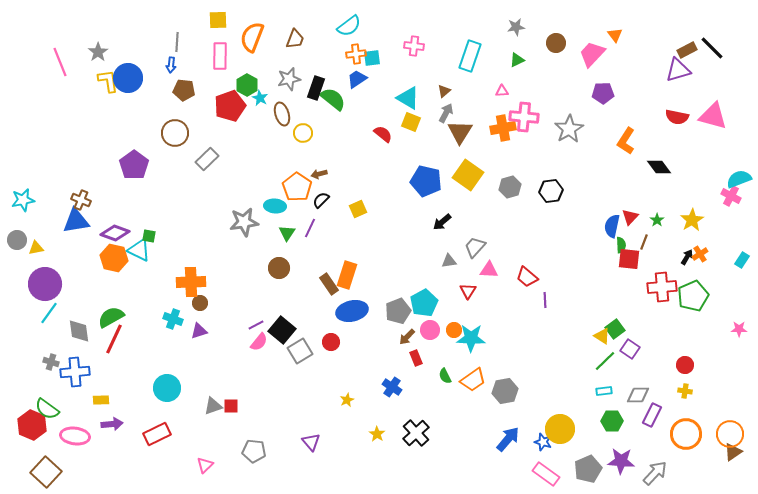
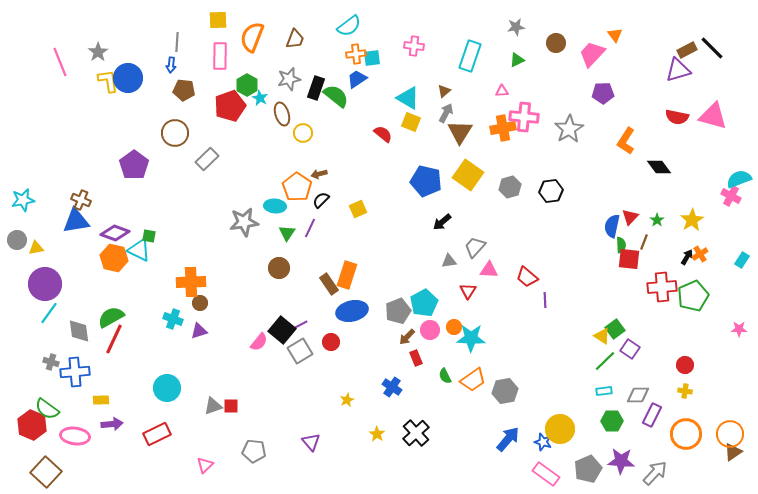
green semicircle at (333, 99): moved 3 px right, 3 px up
purple line at (256, 325): moved 44 px right
orange circle at (454, 330): moved 3 px up
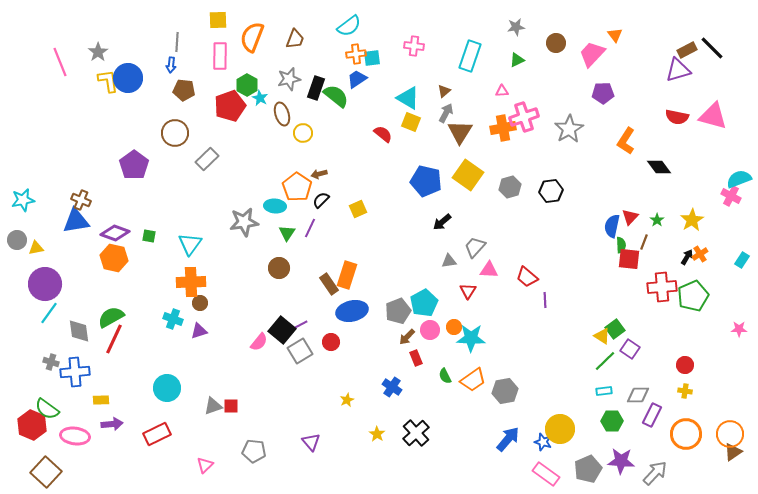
pink cross at (524, 117): rotated 24 degrees counterclockwise
cyan triangle at (139, 250): moved 51 px right, 6 px up; rotated 40 degrees clockwise
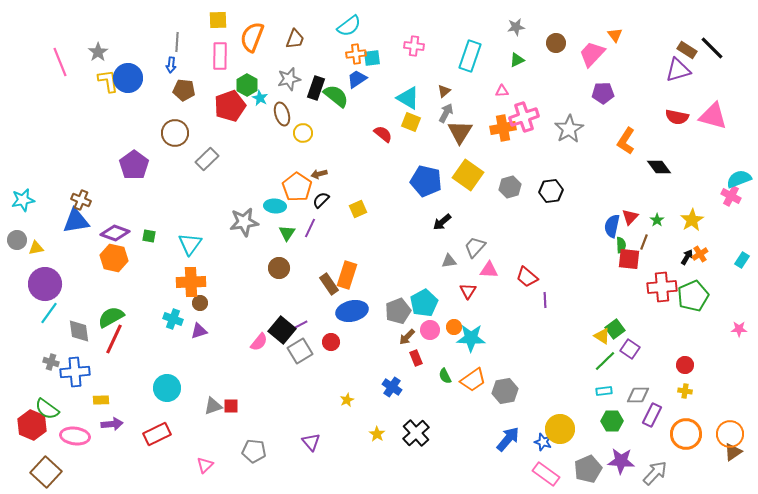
brown rectangle at (687, 50): rotated 60 degrees clockwise
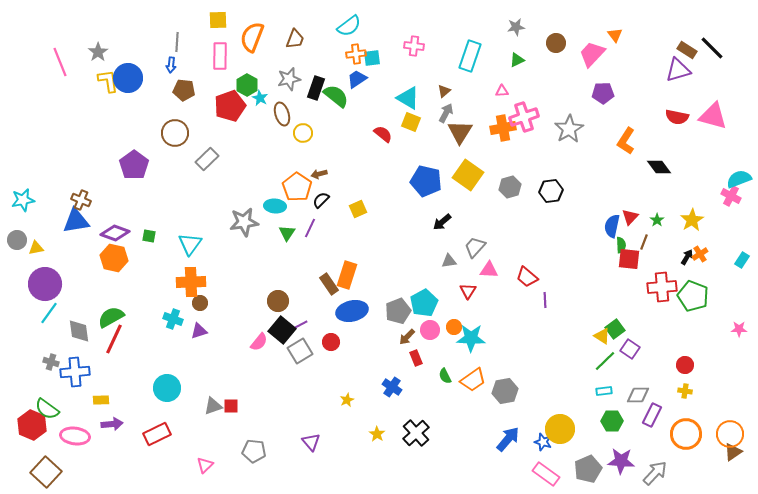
brown circle at (279, 268): moved 1 px left, 33 px down
green pentagon at (693, 296): rotated 28 degrees counterclockwise
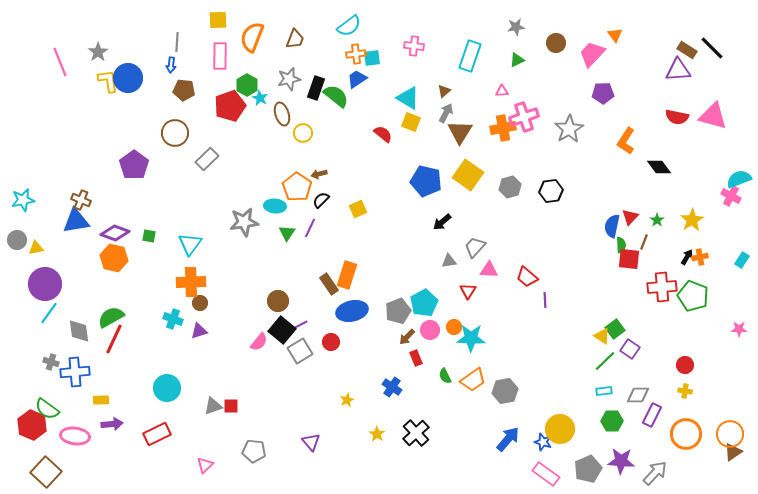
purple triangle at (678, 70): rotated 12 degrees clockwise
orange cross at (700, 254): moved 3 px down; rotated 21 degrees clockwise
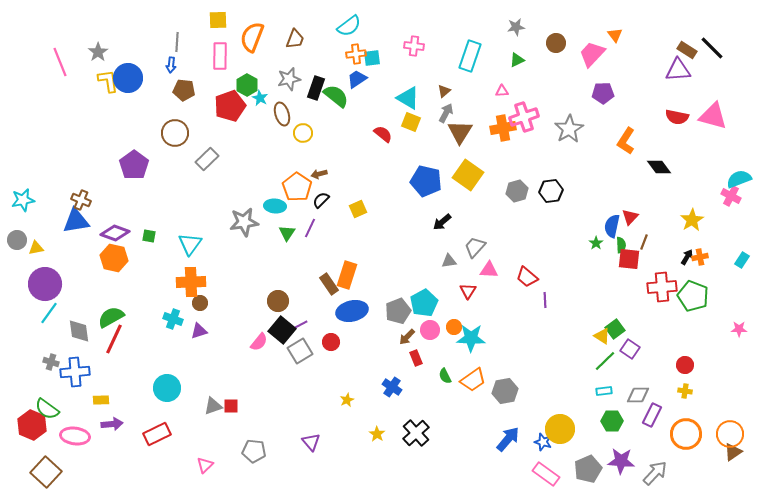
gray hexagon at (510, 187): moved 7 px right, 4 px down
green star at (657, 220): moved 61 px left, 23 px down
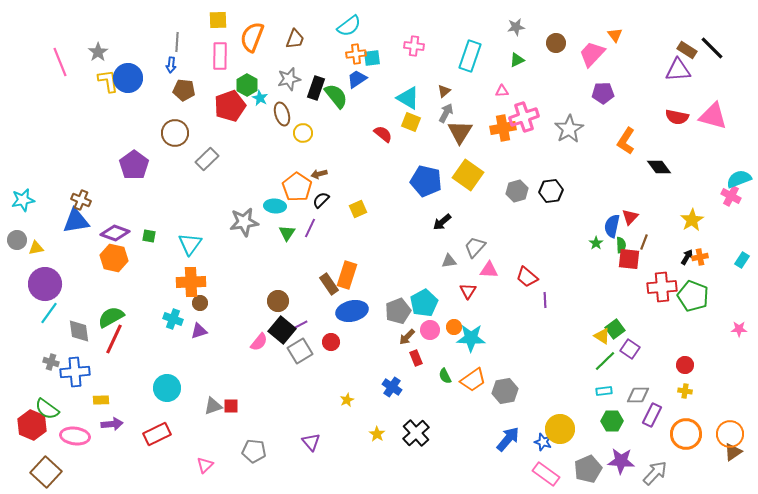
green semicircle at (336, 96): rotated 12 degrees clockwise
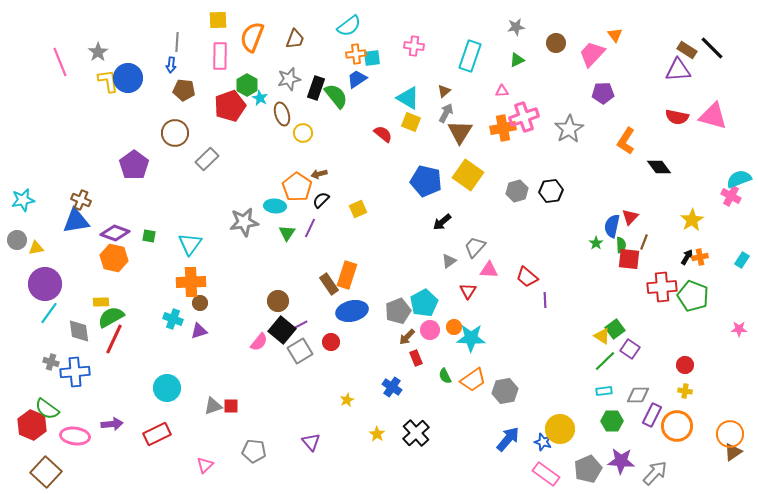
gray triangle at (449, 261): rotated 28 degrees counterclockwise
yellow rectangle at (101, 400): moved 98 px up
orange circle at (686, 434): moved 9 px left, 8 px up
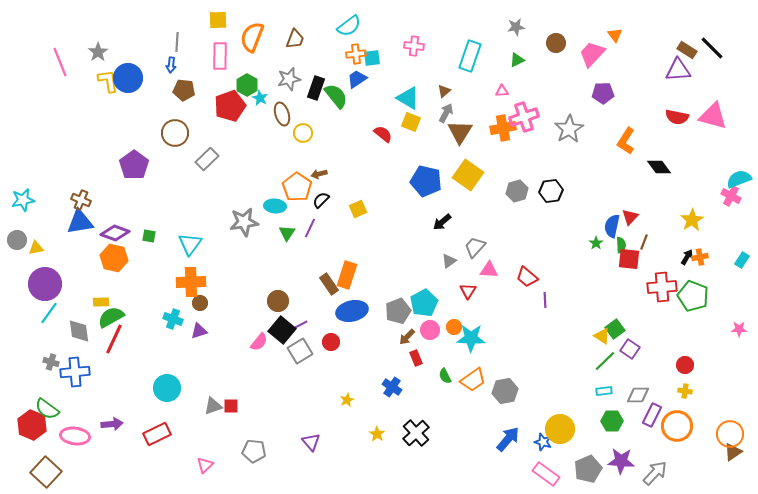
blue triangle at (76, 221): moved 4 px right, 1 px down
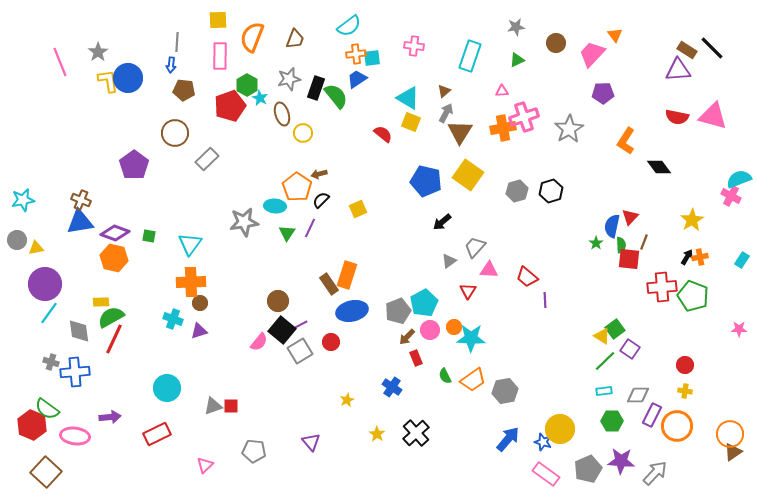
black hexagon at (551, 191): rotated 10 degrees counterclockwise
purple arrow at (112, 424): moved 2 px left, 7 px up
